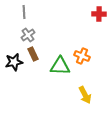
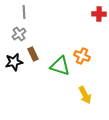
gray cross: moved 9 px left, 1 px up
green triangle: rotated 15 degrees clockwise
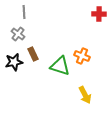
gray cross: moved 1 px left; rotated 16 degrees counterclockwise
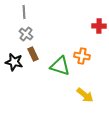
red cross: moved 12 px down
gray cross: moved 8 px right
orange cross: rotated 14 degrees counterclockwise
black star: rotated 24 degrees clockwise
yellow arrow: rotated 24 degrees counterclockwise
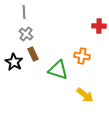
black star: rotated 18 degrees clockwise
green triangle: moved 2 px left, 4 px down
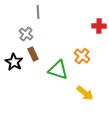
gray line: moved 14 px right
orange cross: rotated 28 degrees clockwise
yellow arrow: moved 2 px up
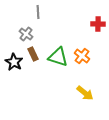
red cross: moved 1 px left, 2 px up
green triangle: moved 13 px up
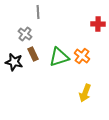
gray cross: moved 1 px left
green triangle: moved 1 px right; rotated 35 degrees counterclockwise
black star: rotated 18 degrees counterclockwise
yellow arrow: rotated 72 degrees clockwise
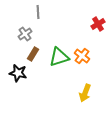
red cross: rotated 32 degrees counterclockwise
gray cross: rotated 16 degrees clockwise
brown rectangle: rotated 56 degrees clockwise
black star: moved 4 px right, 11 px down
